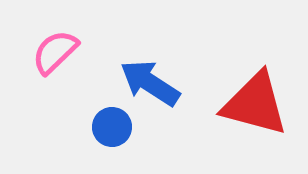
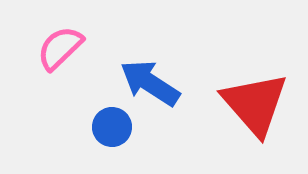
pink semicircle: moved 5 px right, 4 px up
red triangle: rotated 34 degrees clockwise
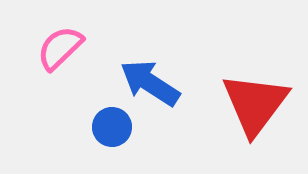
red triangle: rotated 18 degrees clockwise
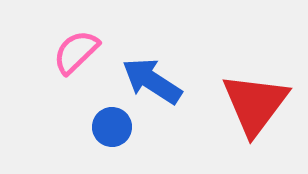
pink semicircle: moved 16 px right, 4 px down
blue arrow: moved 2 px right, 2 px up
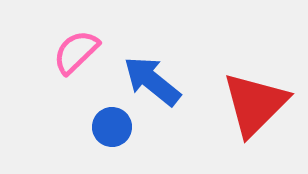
blue arrow: rotated 6 degrees clockwise
red triangle: rotated 8 degrees clockwise
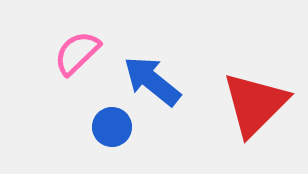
pink semicircle: moved 1 px right, 1 px down
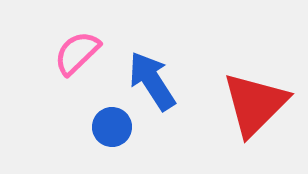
blue arrow: rotated 18 degrees clockwise
